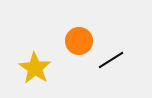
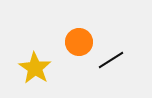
orange circle: moved 1 px down
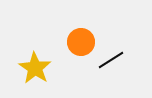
orange circle: moved 2 px right
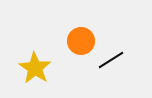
orange circle: moved 1 px up
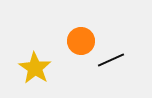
black line: rotated 8 degrees clockwise
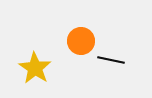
black line: rotated 36 degrees clockwise
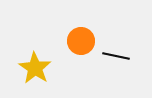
black line: moved 5 px right, 4 px up
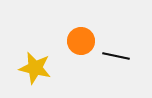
yellow star: rotated 20 degrees counterclockwise
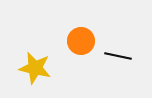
black line: moved 2 px right
